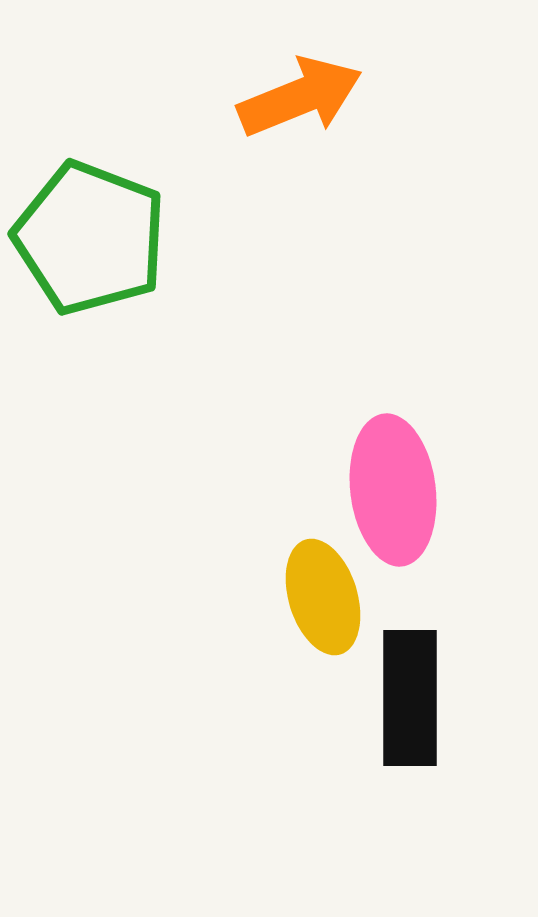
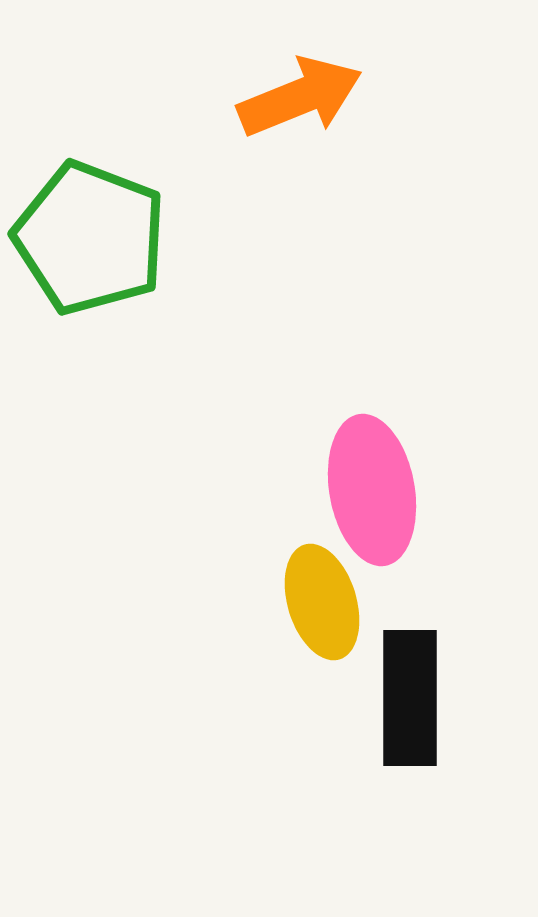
pink ellipse: moved 21 px left; rotated 3 degrees counterclockwise
yellow ellipse: moved 1 px left, 5 px down
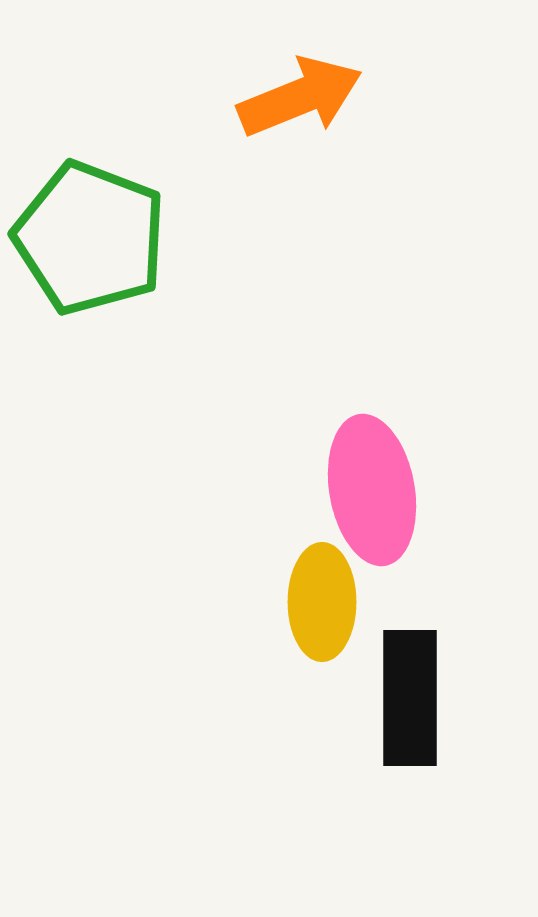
yellow ellipse: rotated 17 degrees clockwise
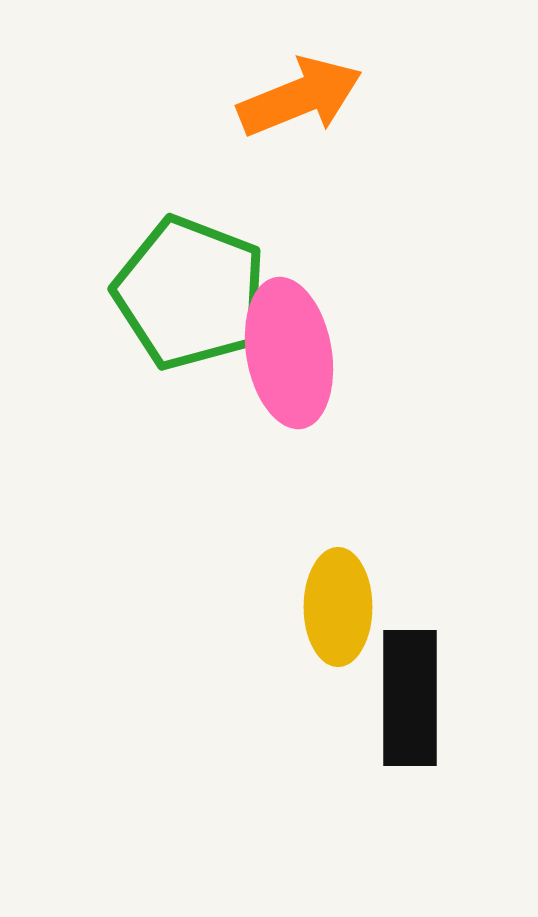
green pentagon: moved 100 px right, 55 px down
pink ellipse: moved 83 px left, 137 px up
yellow ellipse: moved 16 px right, 5 px down
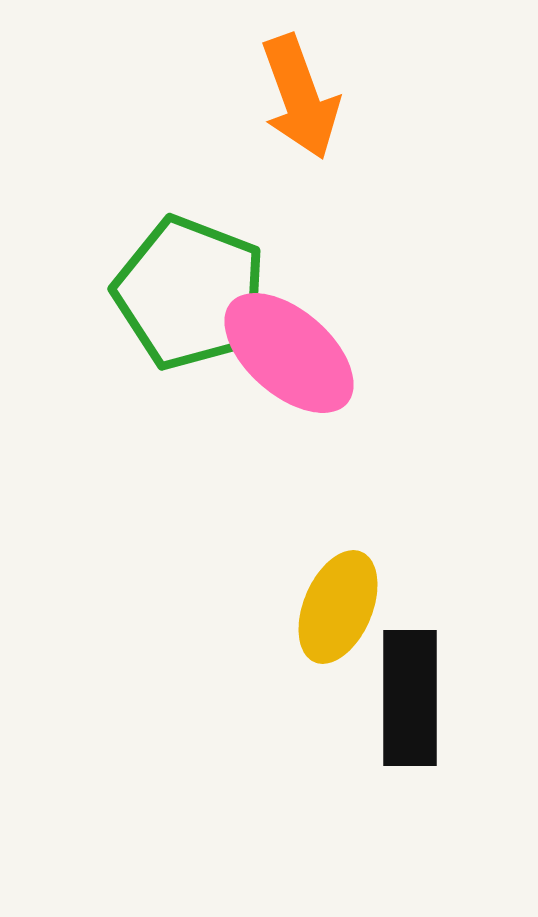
orange arrow: rotated 92 degrees clockwise
pink ellipse: rotated 39 degrees counterclockwise
yellow ellipse: rotated 23 degrees clockwise
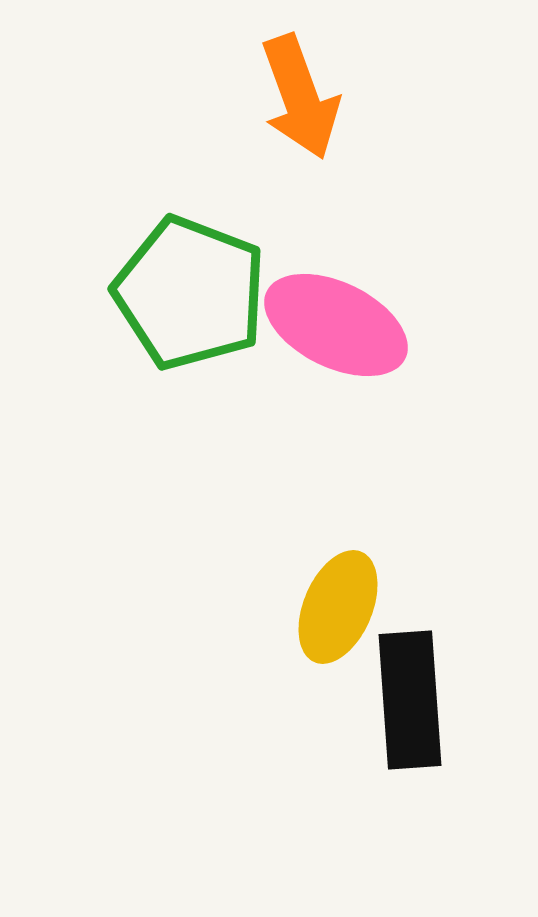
pink ellipse: moved 47 px right, 28 px up; rotated 15 degrees counterclockwise
black rectangle: moved 2 px down; rotated 4 degrees counterclockwise
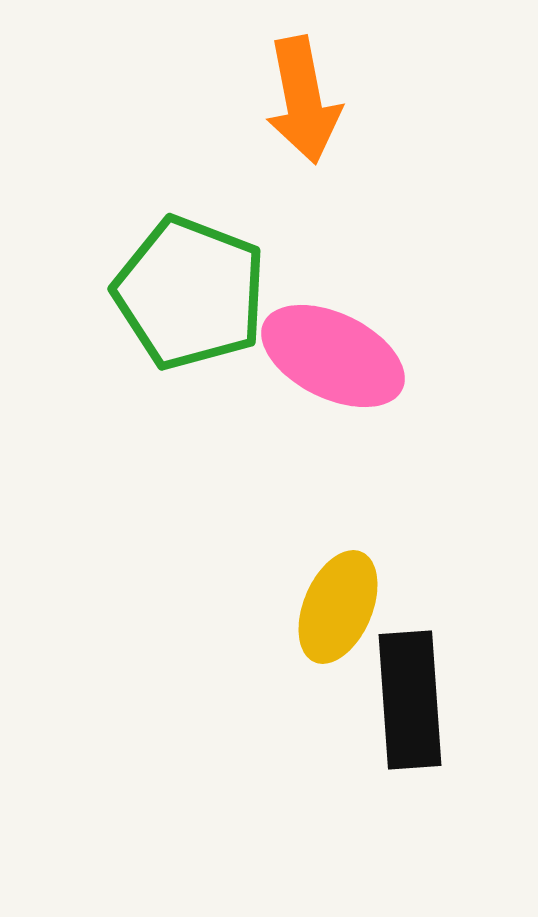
orange arrow: moved 3 px right, 3 px down; rotated 9 degrees clockwise
pink ellipse: moved 3 px left, 31 px down
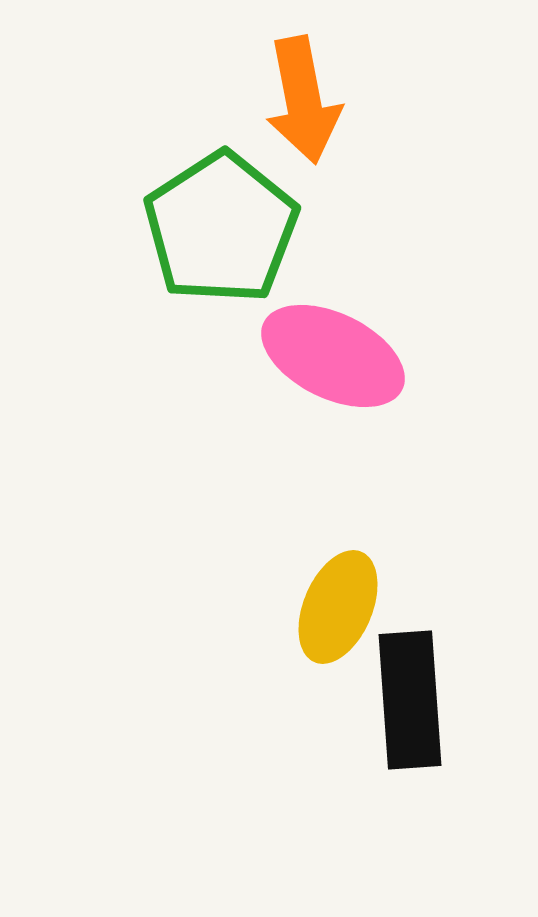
green pentagon: moved 31 px right, 65 px up; rotated 18 degrees clockwise
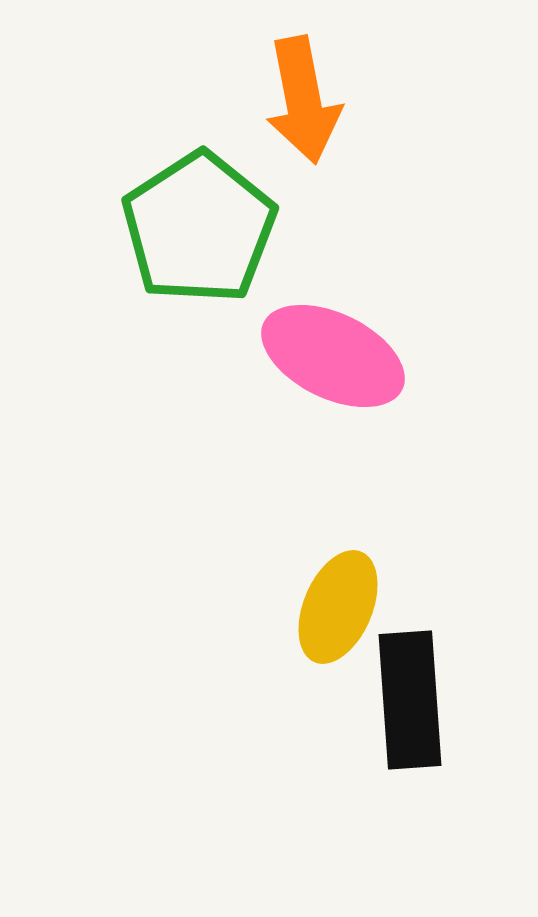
green pentagon: moved 22 px left
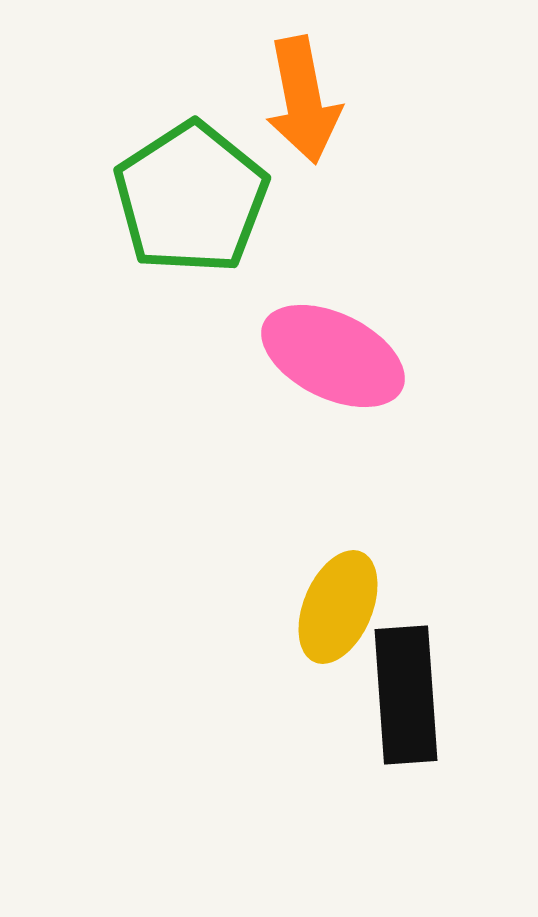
green pentagon: moved 8 px left, 30 px up
black rectangle: moved 4 px left, 5 px up
